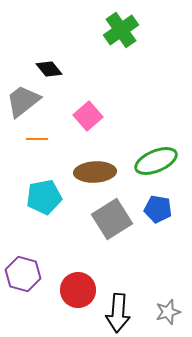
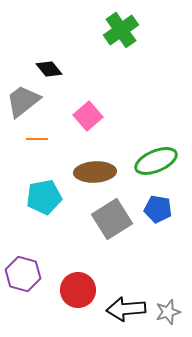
black arrow: moved 8 px right, 4 px up; rotated 81 degrees clockwise
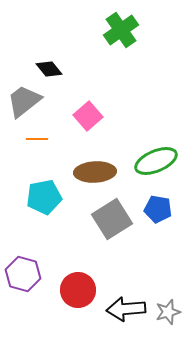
gray trapezoid: moved 1 px right
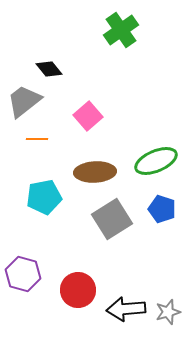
blue pentagon: moved 4 px right; rotated 8 degrees clockwise
